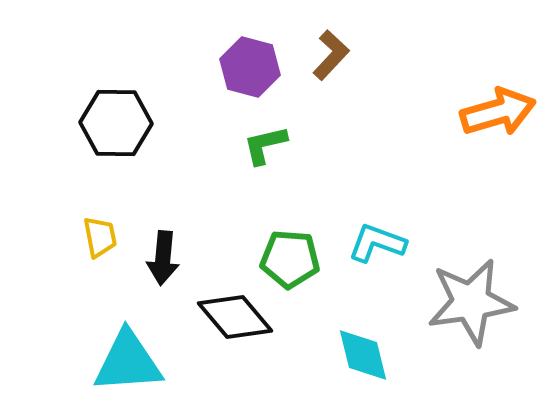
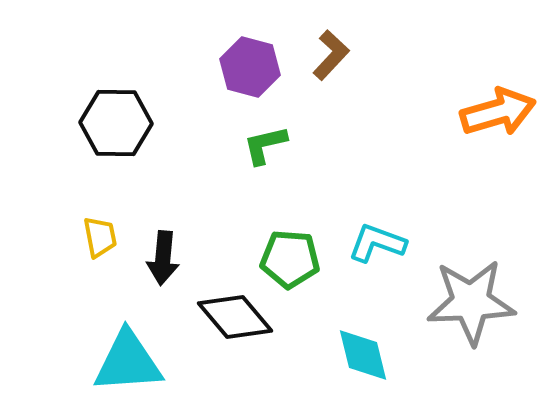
gray star: rotated 6 degrees clockwise
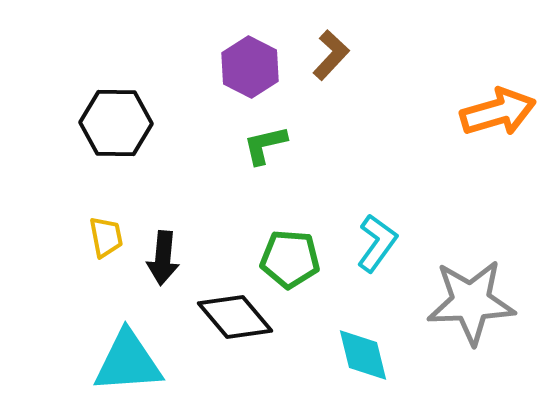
purple hexagon: rotated 12 degrees clockwise
yellow trapezoid: moved 6 px right
cyan L-shape: rotated 106 degrees clockwise
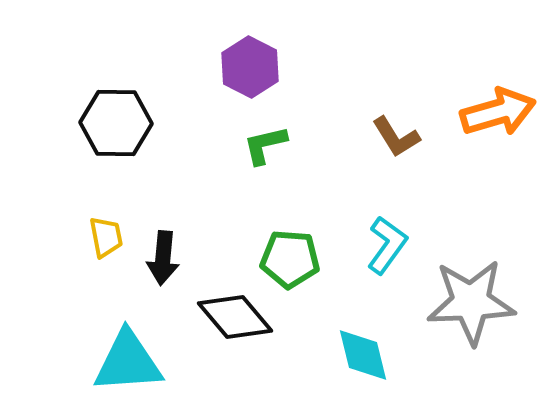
brown L-shape: moved 65 px right, 82 px down; rotated 105 degrees clockwise
cyan L-shape: moved 10 px right, 2 px down
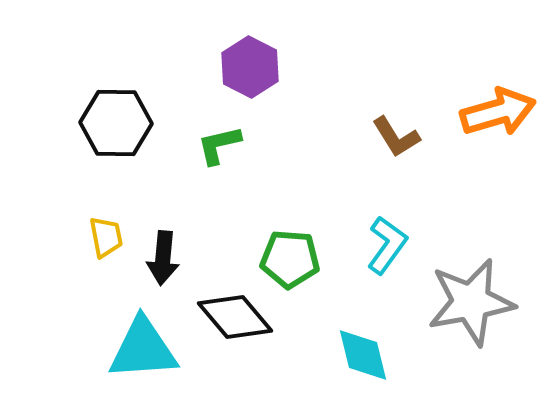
green L-shape: moved 46 px left
gray star: rotated 8 degrees counterclockwise
cyan triangle: moved 15 px right, 13 px up
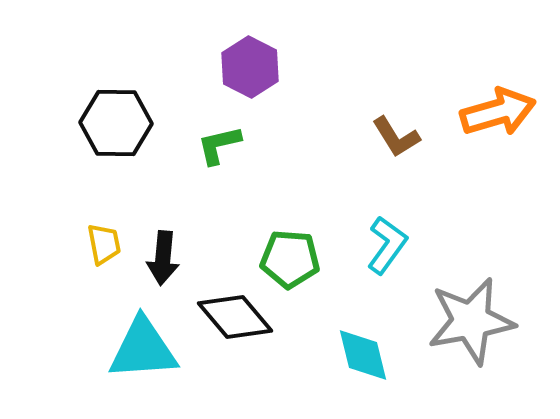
yellow trapezoid: moved 2 px left, 7 px down
gray star: moved 19 px down
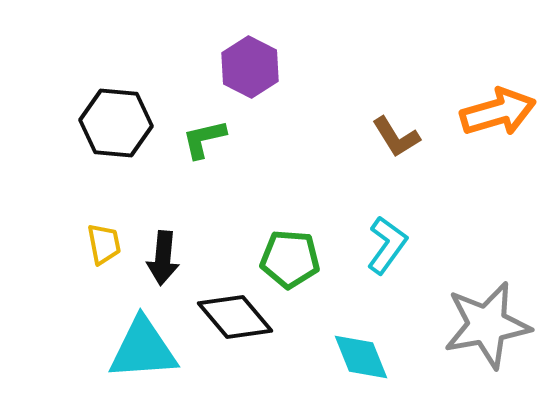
black hexagon: rotated 4 degrees clockwise
green L-shape: moved 15 px left, 6 px up
gray star: moved 16 px right, 4 px down
cyan diamond: moved 2 px left, 2 px down; rotated 8 degrees counterclockwise
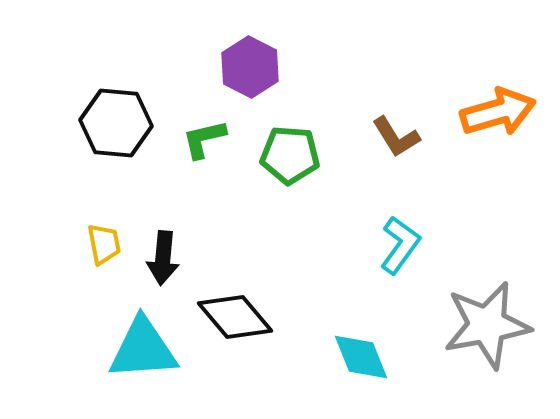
cyan L-shape: moved 13 px right
green pentagon: moved 104 px up
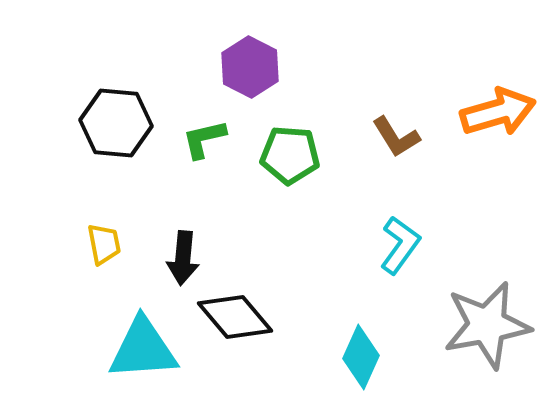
black arrow: moved 20 px right
cyan diamond: rotated 46 degrees clockwise
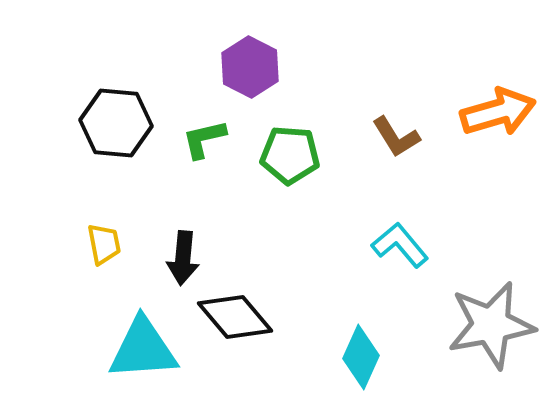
cyan L-shape: rotated 76 degrees counterclockwise
gray star: moved 4 px right
